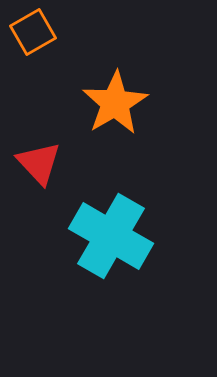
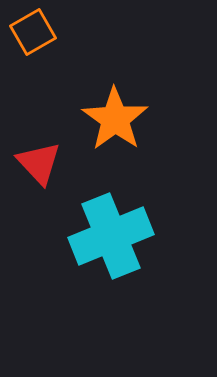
orange star: moved 16 px down; rotated 6 degrees counterclockwise
cyan cross: rotated 38 degrees clockwise
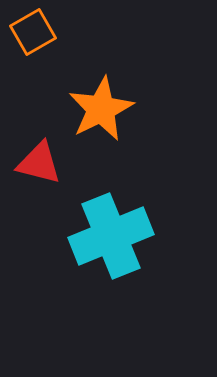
orange star: moved 14 px left, 10 px up; rotated 10 degrees clockwise
red triangle: rotated 33 degrees counterclockwise
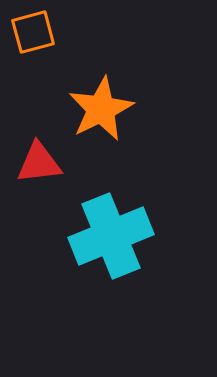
orange square: rotated 15 degrees clockwise
red triangle: rotated 21 degrees counterclockwise
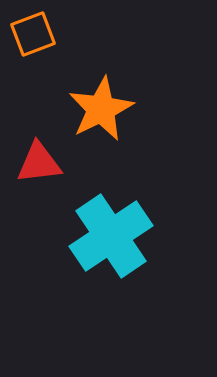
orange square: moved 2 px down; rotated 6 degrees counterclockwise
cyan cross: rotated 12 degrees counterclockwise
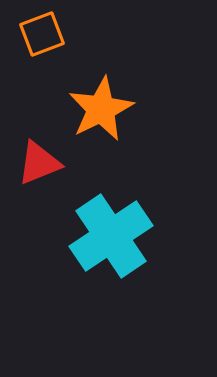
orange square: moved 9 px right
red triangle: rotated 15 degrees counterclockwise
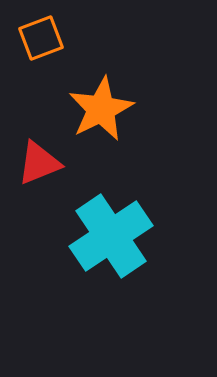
orange square: moved 1 px left, 4 px down
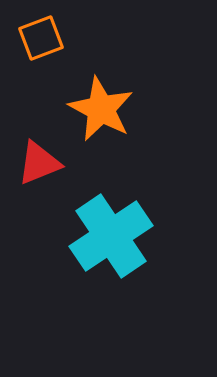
orange star: rotated 18 degrees counterclockwise
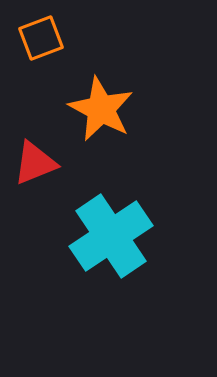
red triangle: moved 4 px left
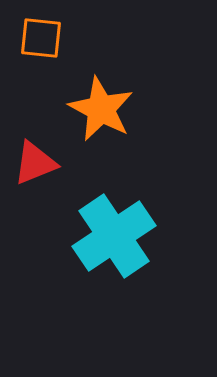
orange square: rotated 27 degrees clockwise
cyan cross: moved 3 px right
